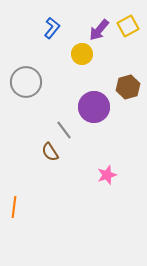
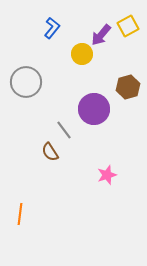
purple arrow: moved 2 px right, 5 px down
purple circle: moved 2 px down
orange line: moved 6 px right, 7 px down
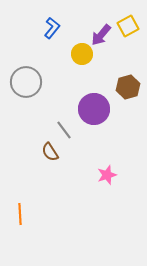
orange line: rotated 10 degrees counterclockwise
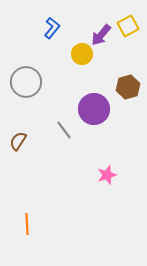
brown semicircle: moved 32 px left, 11 px up; rotated 66 degrees clockwise
orange line: moved 7 px right, 10 px down
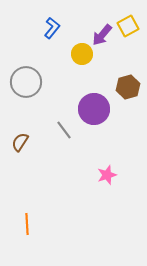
purple arrow: moved 1 px right
brown semicircle: moved 2 px right, 1 px down
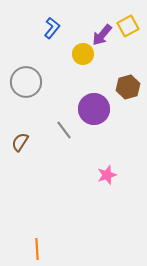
yellow circle: moved 1 px right
orange line: moved 10 px right, 25 px down
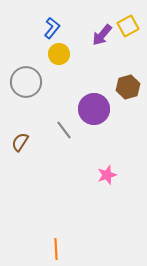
yellow circle: moved 24 px left
orange line: moved 19 px right
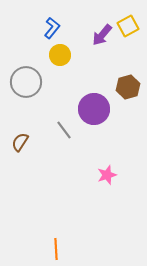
yellow circle: moved 1 px right, 1 px down
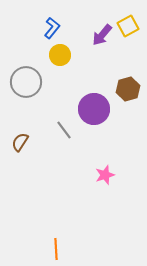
brown hexagon: moved 2 px down
pink star: moved 2 px left
